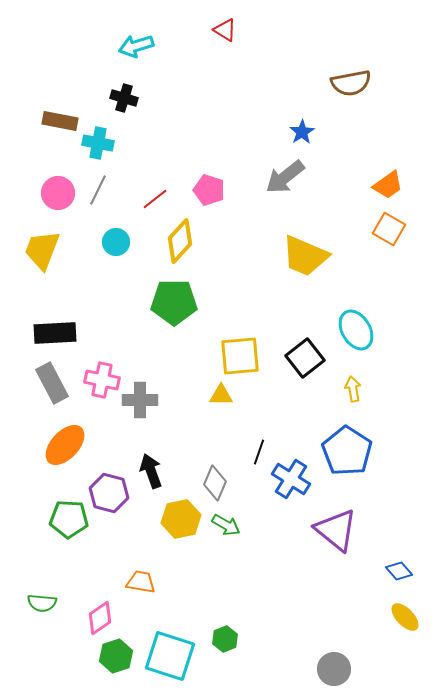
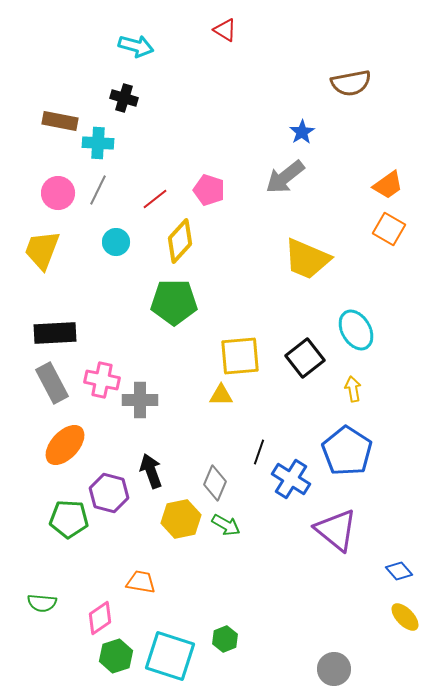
cyan arrow at (136, 46): rotated 148 degrees counterclockwise
cyan cross at (98, 143): rotated 8 degrees counterclockwise
yellow trapezoid at (305, 256): moved 2 px right, 3 px down
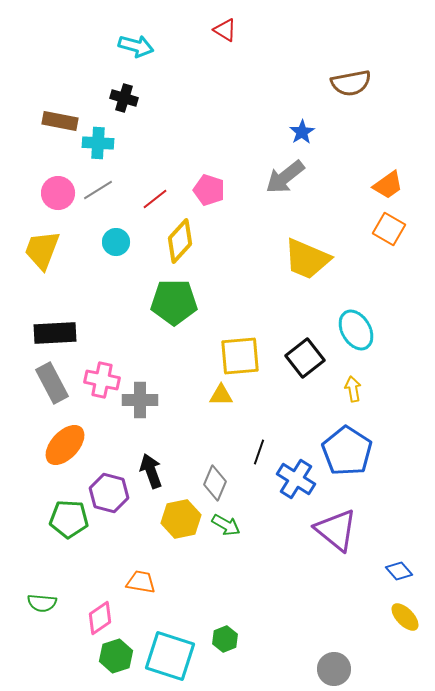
gray line at (98, 190): rotated 32 degrees clockwise
blue cross at (291, 479): moved 5 px right
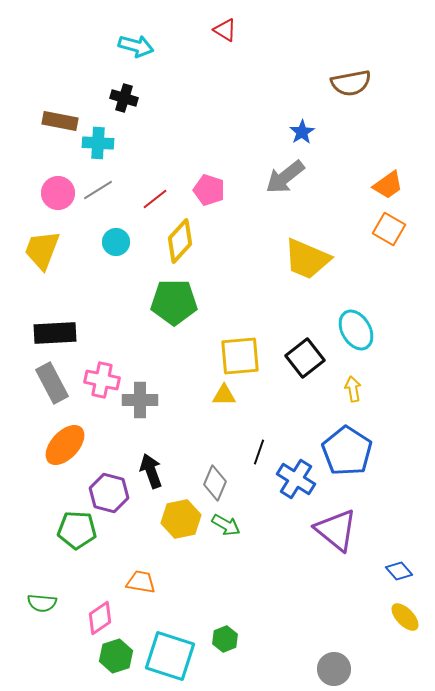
yellow triangle at (221, 395): moved 3 px right
green pentagon at (69, 519): moved 8 px right, 11 px down
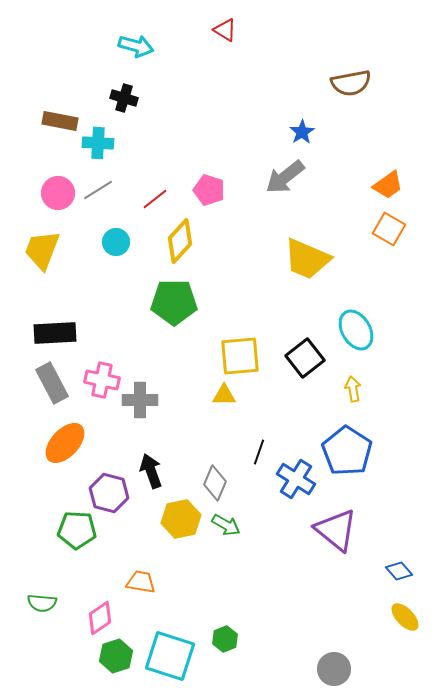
orange ellipse at (65, 445): moved 2 px up
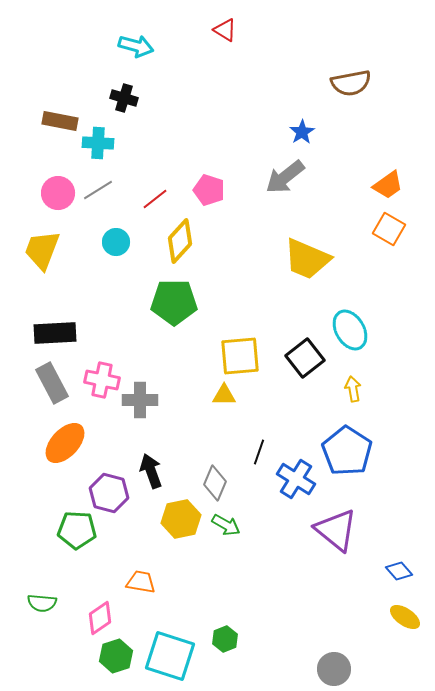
cyan ellipse at (356, 330): moved 6 px left
yellow ellipse at (405, 617): rotated 12 degrees counterclockwise
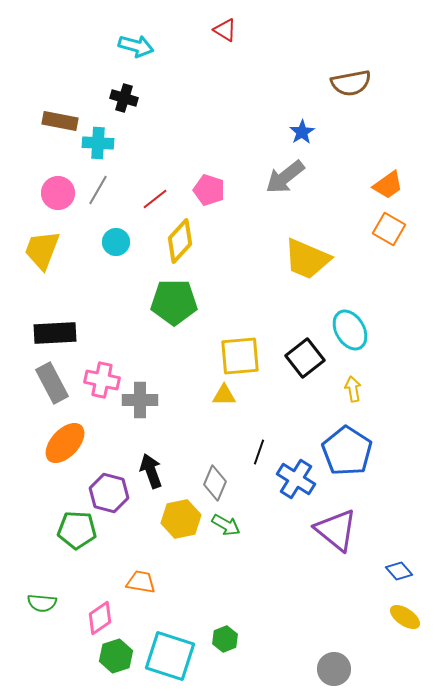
gray line at (98, 190): rotated 28 degrees counterclockwise
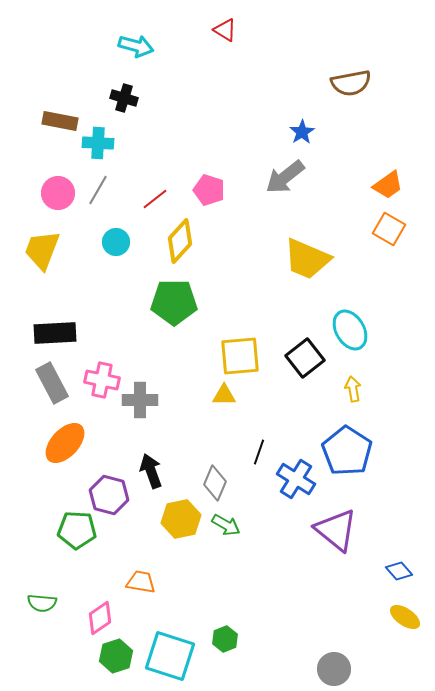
purple hexagon at (109, 493): moved 2 px down
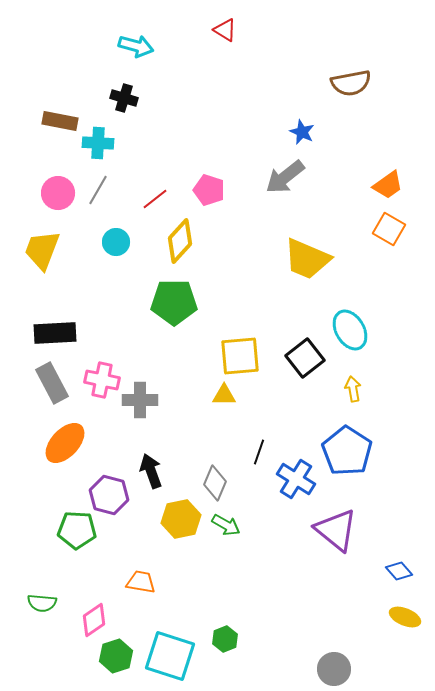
blue star at (302, 132): rotated 15 degrees counterclockwise
yellow ellipse at (405, 617): rotated 12 degrees counterclockwise
pink diamond at (100, 618): moved 6 px left, 2 px down
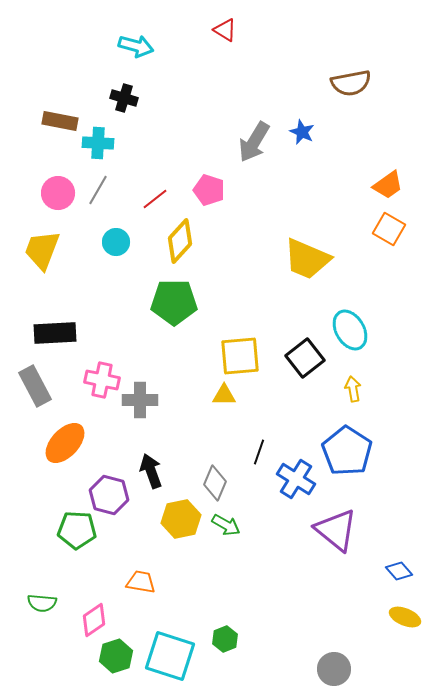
gray arrow at (285, 177): moved 31 px left, 35 px up; rotated 21 degrees counterclockwise
gray rectangle at (52, 383): moved 17 px left, 3 px down
